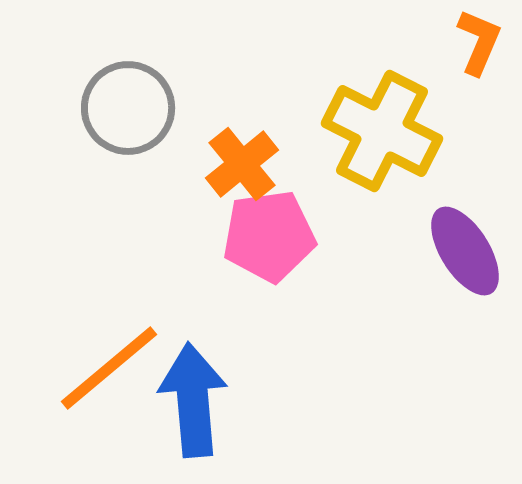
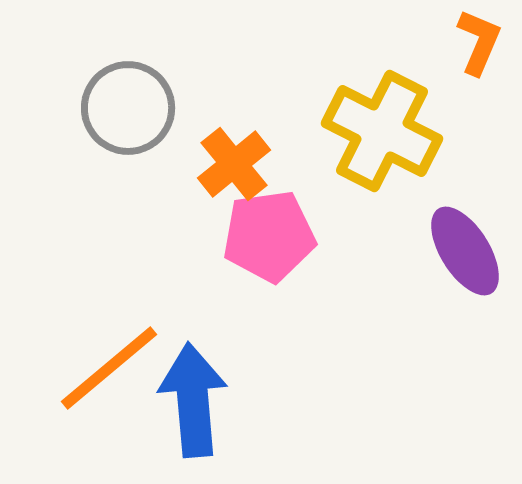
orange cross: moved 8 px left
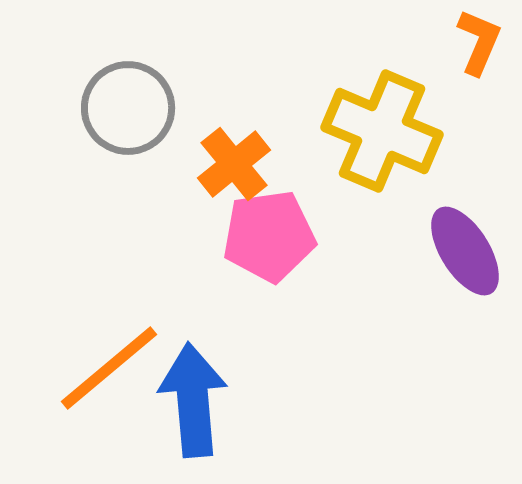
yellow cross: rotated 4 degrees counterclockwise
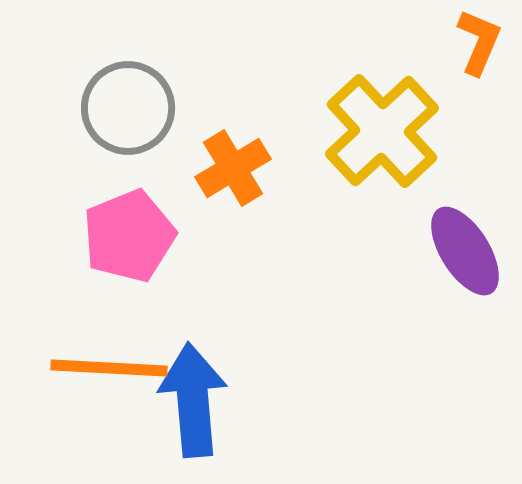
yellow cross: rotated 24 degrees clockwise
orange cross: moved 1 px left, 4 px down; rotated 8 degrees clockwise
pink pentagon: moved 140 px left; rotated 14 degrees counterclockwise
orange line: rotated 43 degrees clockwise
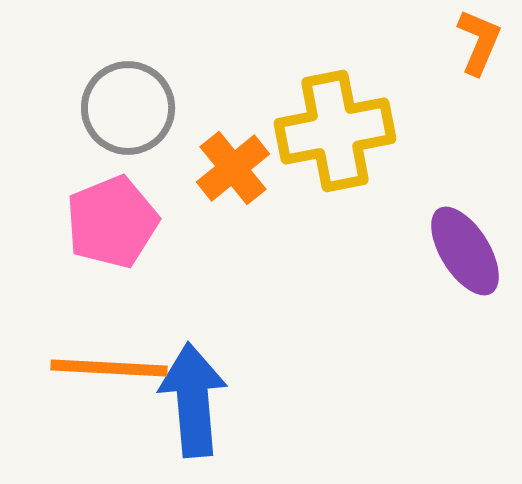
yellow cross: moved 47 px left; rotated 32 degrees clockwise
orange cross: rotated 8 degrees counterclockwise
pink pentagon: moved 17 px left, 14 px up
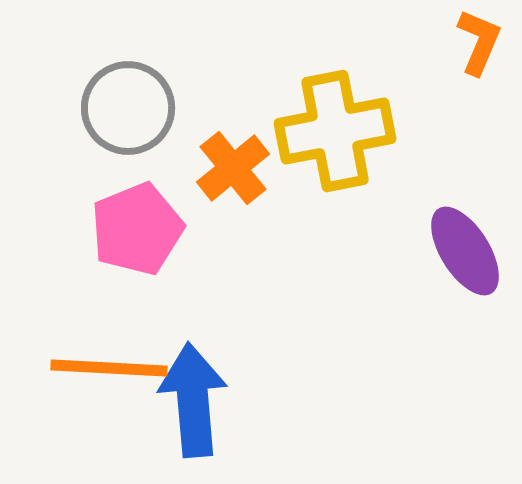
pink pentagon: moved 25 px right, 7 px down
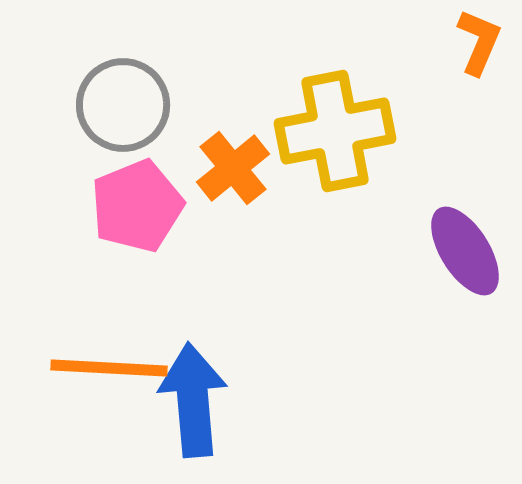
gray circle: moved 5 px left, 3 px up
pink pentagon: moved 23 px up
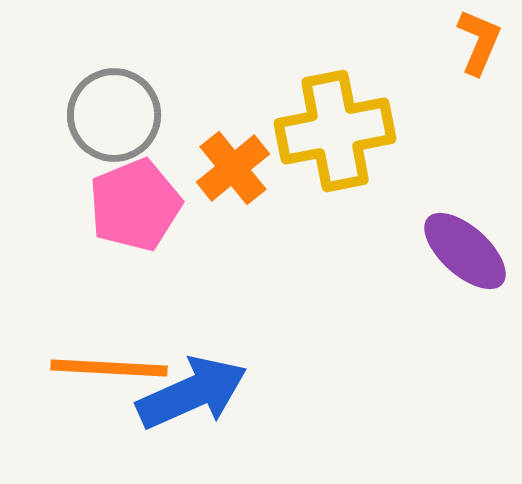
gray circle: moved 9 px left, 10 px down
pink pentagon: moved 2 px left, 1 px up
purple ellipse: rotated 16 degrees counterclockwise
blue arrow: moved 1 px left, 7 px up; rotated 71 degrees clockwise
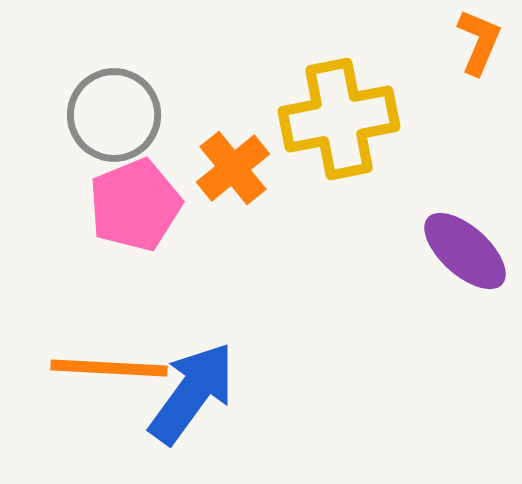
yellow cross: moved 4 px right, 12 px up
blue arrow: rotated 30 degrees counterclockwise
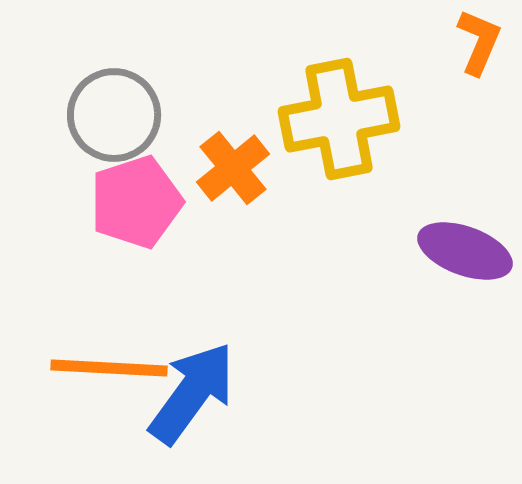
pink pentagon: moved 1 px right, 3 px up; rotated 4 degrees clockwise
purple ellipse: rotated 22 degrees counterclockwise
